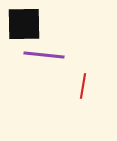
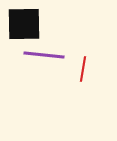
red line: moved 17 px up
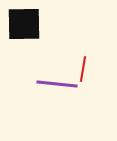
purple line: moved 13 px right, 29 px down
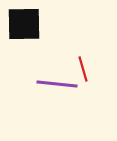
red line: rotated 25 degrees counterclockwise
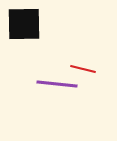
red line: rotated 60 degrees counterclockwise
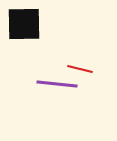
red line: moved 3 px left
